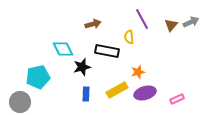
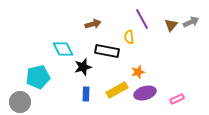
black star: moved 1 px right
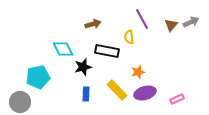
yellow rectangle: rotated 75 degrees clockwise
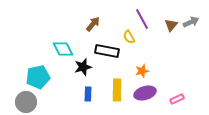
brown arrow: rotated 35 degrees counterclockwise
yellow semicircle: rotated 24 degrees counterclockwise
orange star: moved 4 px right, 1 px up
yellow rectangle: rotated 45 degrees clockwise
blue rectangle: moved 2 px right
gray circle: moved 6 px right
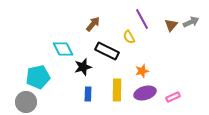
black rectangle: rotated 15 degrees clockwise
pink rectangle: moved 4 px left, 2 px up
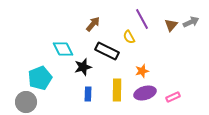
cyan pentagon: moved 2 px right, 1 px down; rotated 10 degrees counterclockwise
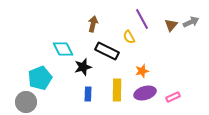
brown arrow: rotated 28 degrees counterclockwise
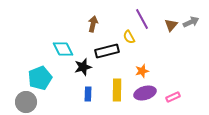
black rectangle: rotated 40 degrees counterclockwise
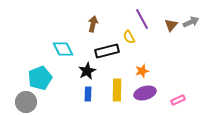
black star: moved 4 px right, 4 px down; rotated 12 degrees counterclockwise
pink rectangle: moved 5 px right, 3 px down
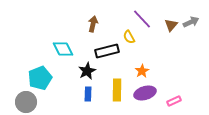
purple line: rotated 15 degrees counterclockwise
orange star: rotated 16 degrees counterclockwise
pink rectangle: moved 4 px left, 1 px down
